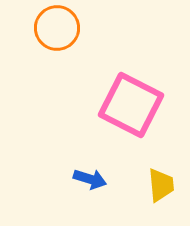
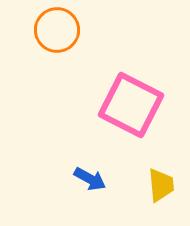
orange circle: moved 2 px down
blue arrow: rotated 12 degrees clockwise
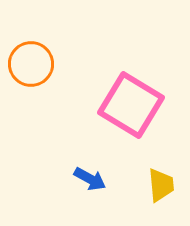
orange circle: moved 26 px left, 34 px down
pink square: rotated 4 degrees clockwise
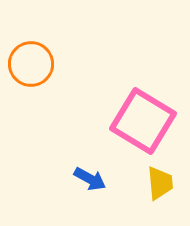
pink square: moved 12 px right, 16 px down
yellow trapezoid: moved 1 px left, 2 px up
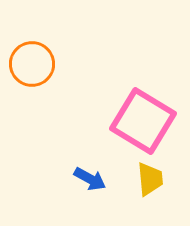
orange circle: moved 1 px right
yellow trapezoid: moved 10 px left, 4 px up
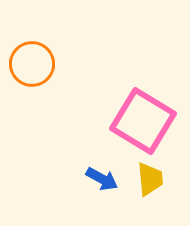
blue arrow: moved 12 px right
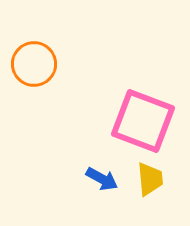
orange circle: moved 2 px right
pink square: rotated 10 degrees counterclockwise
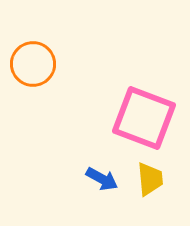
orange circle: moved 1 px left
pink square: moved 1 px right, 3 px up
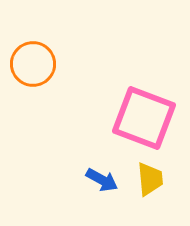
blue arrow: moved 1 px down
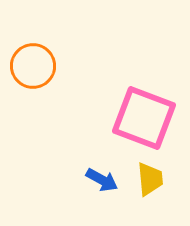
orange circle: moved 2 px down
